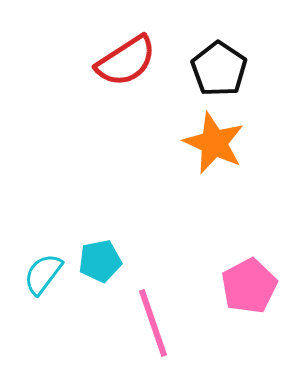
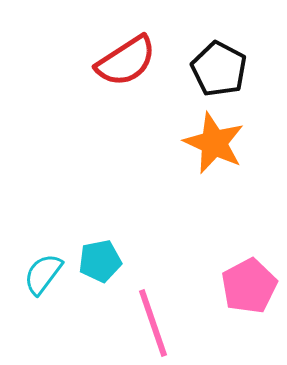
black pentagon: rotated 6 degrees counterclockwise
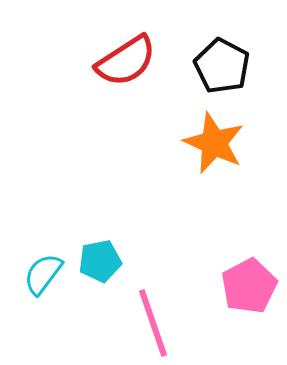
black pentagon: moved 3 px right, 3 px up
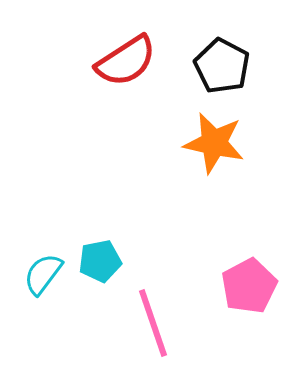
orange star: rotated 12 degrees counterclockwise
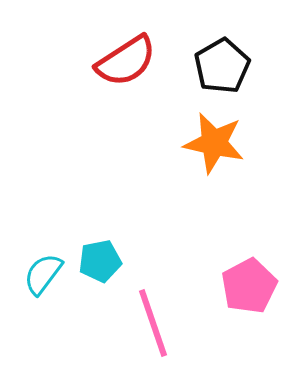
black pentagon: rotated 14 degrees clockwise
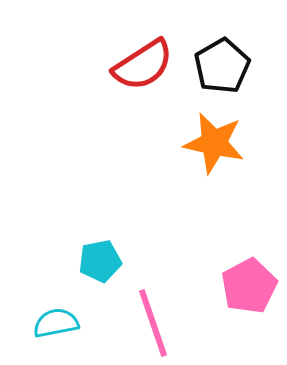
red semicircle: moved 17 px right, 4 px down
cyan semicircle: moved 13 px right, 49 px down; rotated 42 degrees clockwise
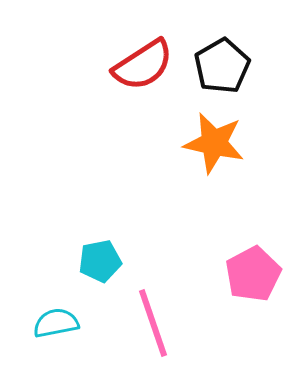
pink pentagon: moved 4 px right, 12 px up
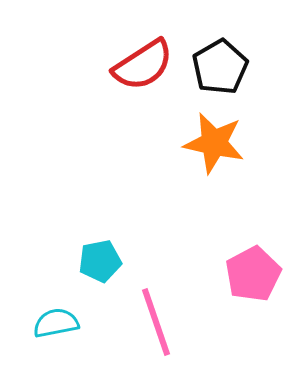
black pentagon: moved 2 px left, 1 px down
pink line: moved 3 px right, 1 px up
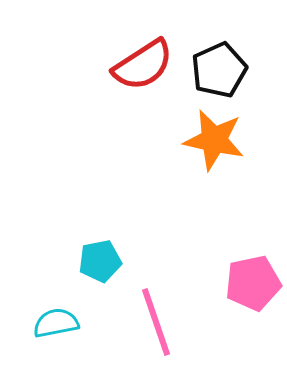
black pentagon: moved 1 px left, 3 px down; rotated 6 degrees clockwise
orange star: moved 3 px up
pink pentagon: moved 9 px down; rotated 16 degrees clockwise
